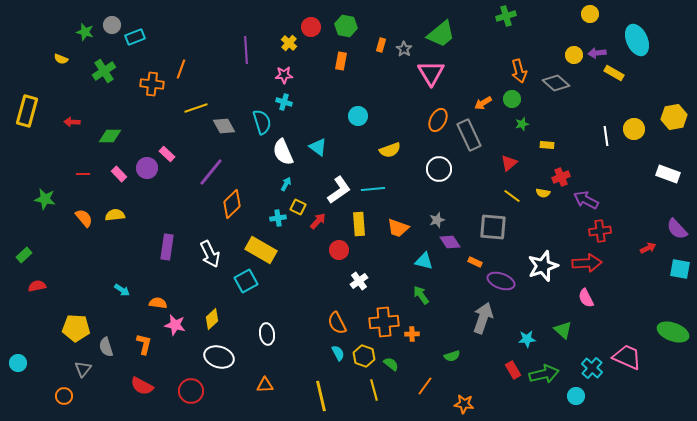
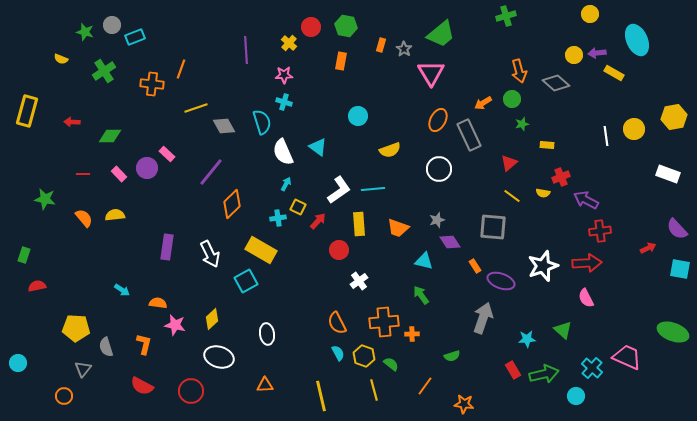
green rectangle at (24, 255): rotated 28 degrees counterclockwise
orange rectangle at (475, 262): moved 4 px down; rotated 32 degrees clockwise
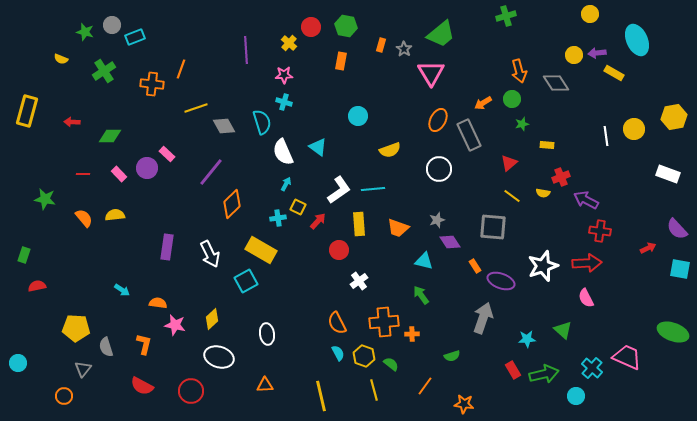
gray diamond at (556, 83): rotated 16 degrees clockwise
red cross at (600, 231): rotated 15 degrees clockwise
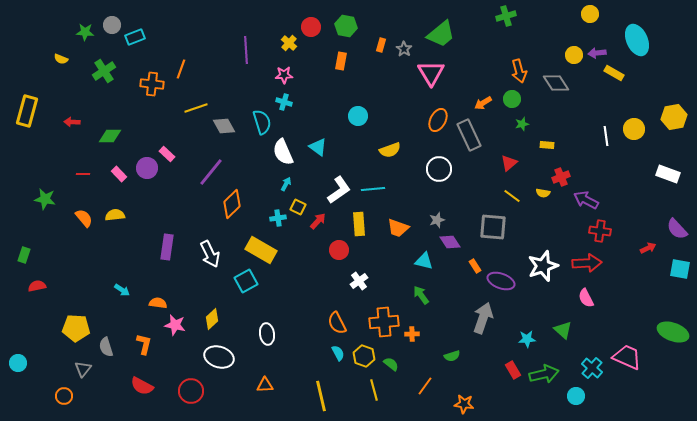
green star at (85, 32): rotated 12 degrees counterclockwise
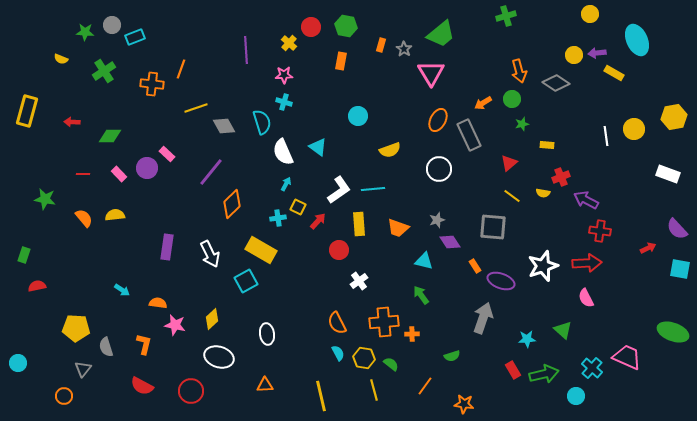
gray diamond at (556, 83): rotated 24 degrees counterclockwise
yellow hexagon at (364, 356): moved 2 px down; rotated 10 degrees counterclockwise
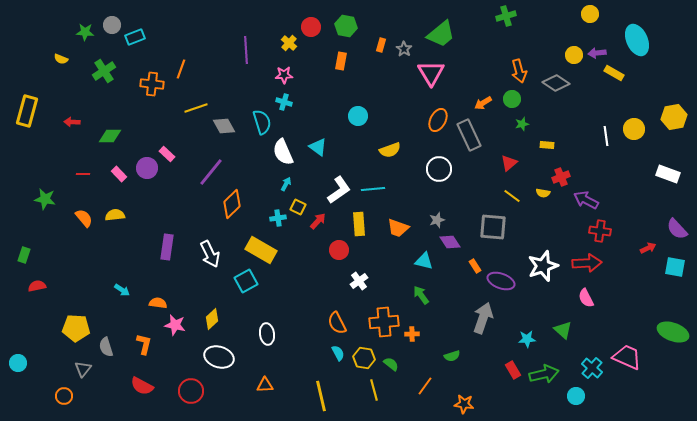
cyan square at (680, 269): moved 5 px left, 2 px up
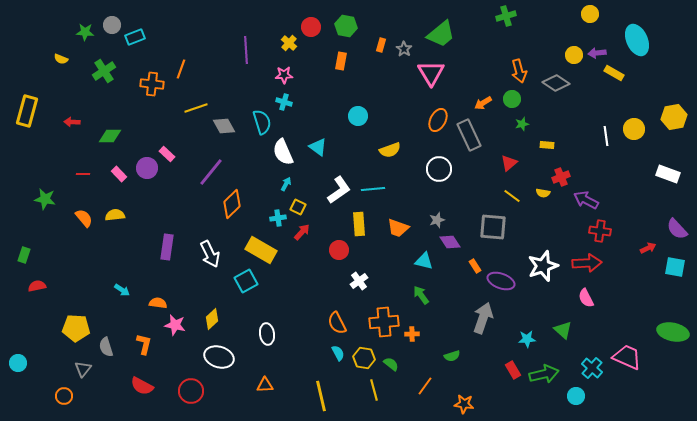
red arrow at (318, 221): moved 16 px left, 11 px down
green ellipse at (673, 332): rotated 8 degrees counterclockwise
